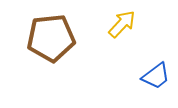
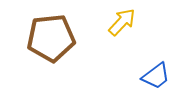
yellow arrow: moved 2 px up
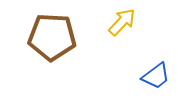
brown pentagon: moved 1 px right, 1 px up; rotated 9 degrees clockwise
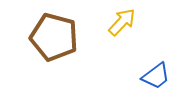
brown pentagon: moved 2 px right; rotated 12 degrees clockwise
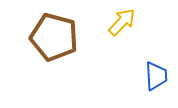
blue trapezoid: rotated 56 degrees counterclockwise
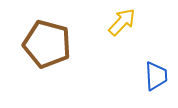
brown pentagon: moved 7 px left, 7 px down
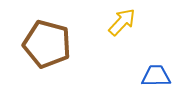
blue trapezoid: rotated 88 degrees counterclockwise
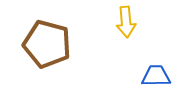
yellow arrow: moved 4 px right; rotated 132 degrees clockwise
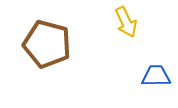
yellow arrow: rotated 20 degrees counterclockwise
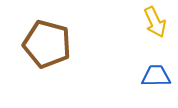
yellow arrow: moved 29 px right
